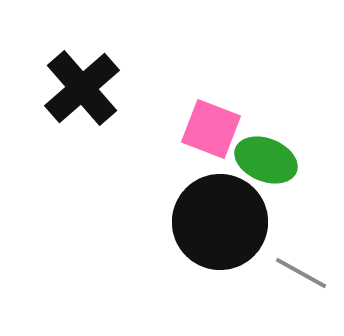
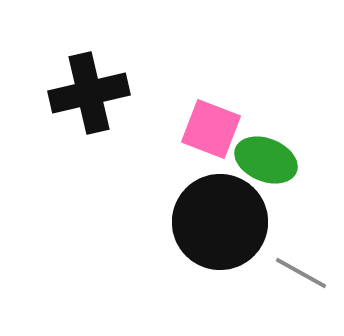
black cross: moved 7 px right, 5 px down; rotated 28 degrees clockwise
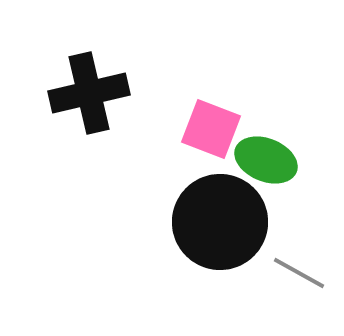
gray line: moved 2 px left
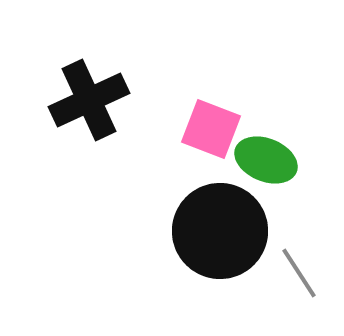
black cross: moved 7 px down; rotated 12 degrees counterclockwise
black circle: moved 9 px down
gray line: rotated 28 degrees clockwise
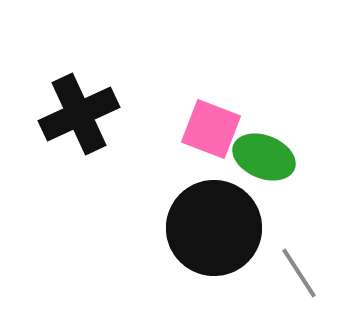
black cross: moved 10 px left, 14 px down
green ellipse: moved 2 px left, 3 px up
black circle: moved 6 px left, 3 px up
